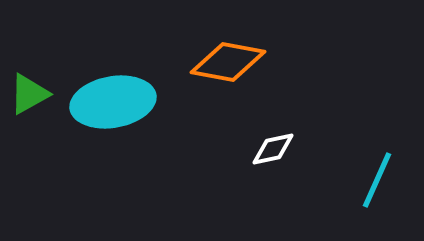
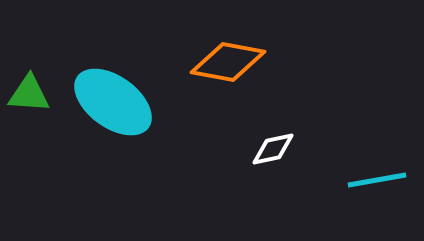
green triangle: rotated 33 degrees clockwise
cyan ellipse: rotated 46 degrees clockwise
cyan line: rotated 56 degrees clockwise
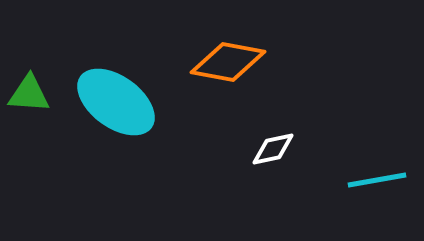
cyan ellipse: moved 3 px right
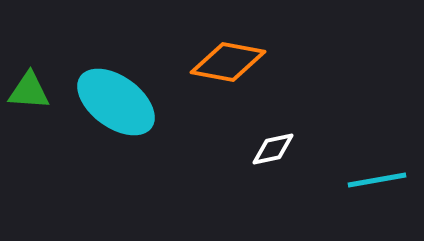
green triangle: moved 3 px up
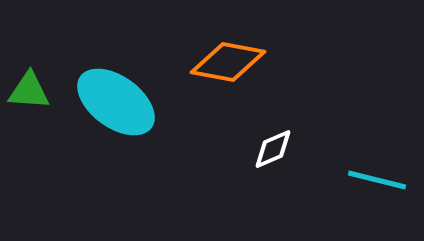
white diamond: rotated 12 degrees counterclockwise
cyan line: rotated 24 degrees clockwise
